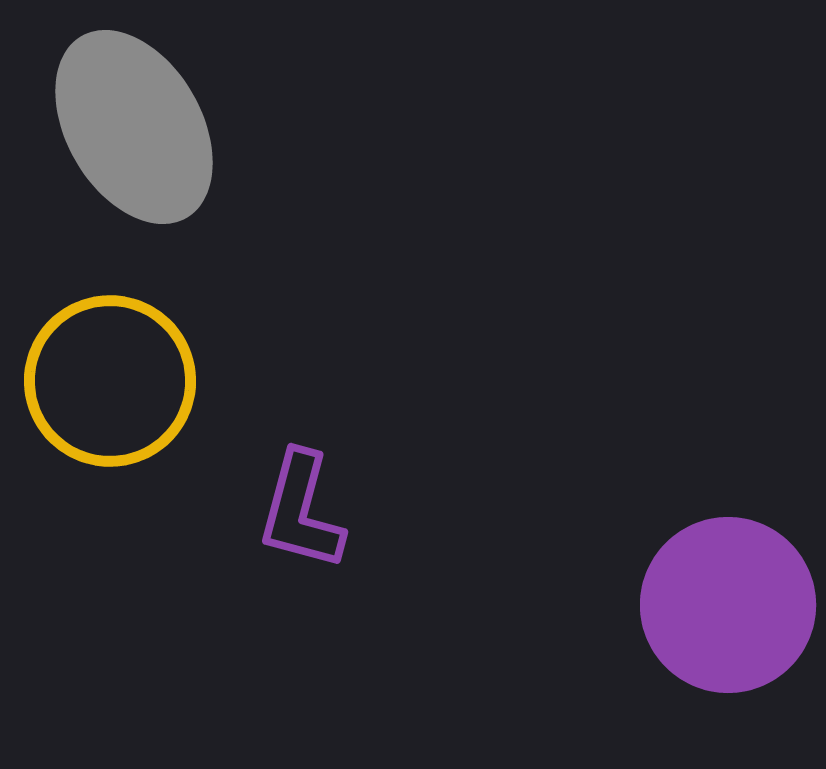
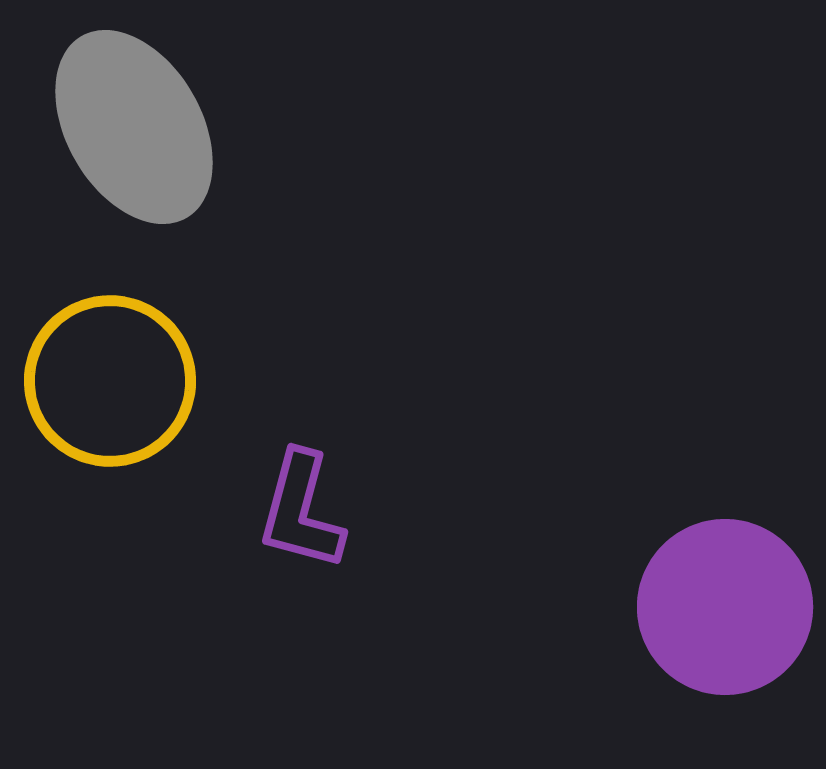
purple circle: moved 3 px left, 2 px down
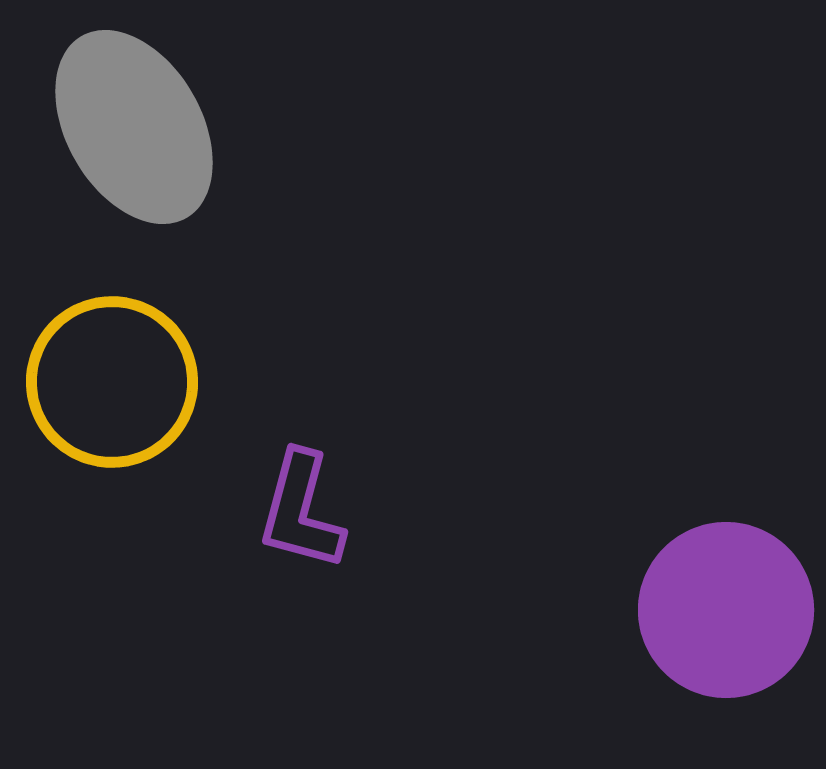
yellow circle: moved 2 px right, 1 px down
purple circle: moved 1 px right, 3 px down
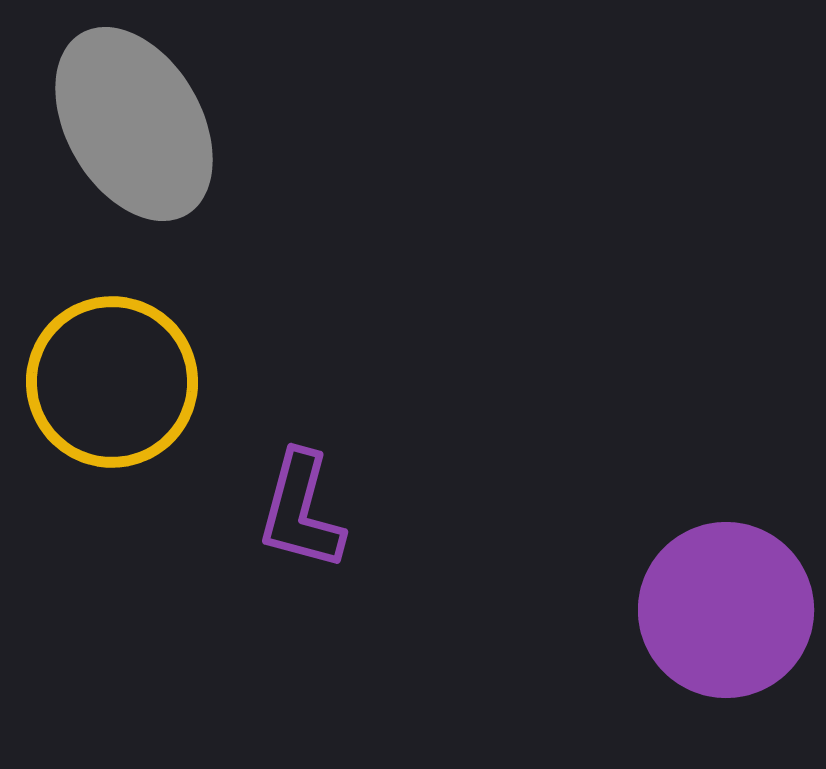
gray ellipse: moved 3 px up
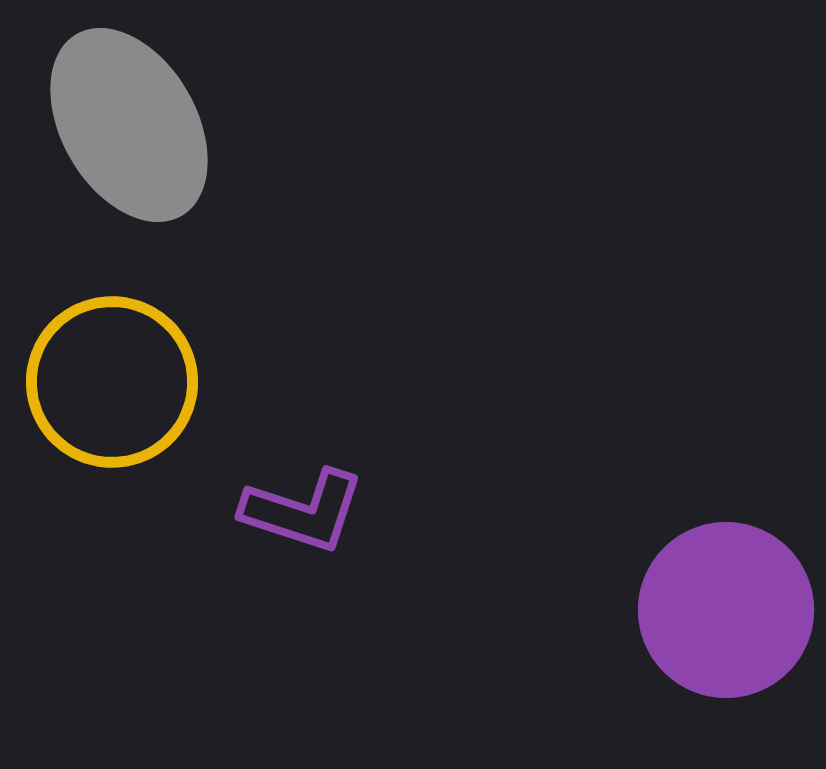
gray ellipse: moved 5 px left, 1 px down
purple L-shape: moved 2 px right; rotated 87 degrees counterclockwise
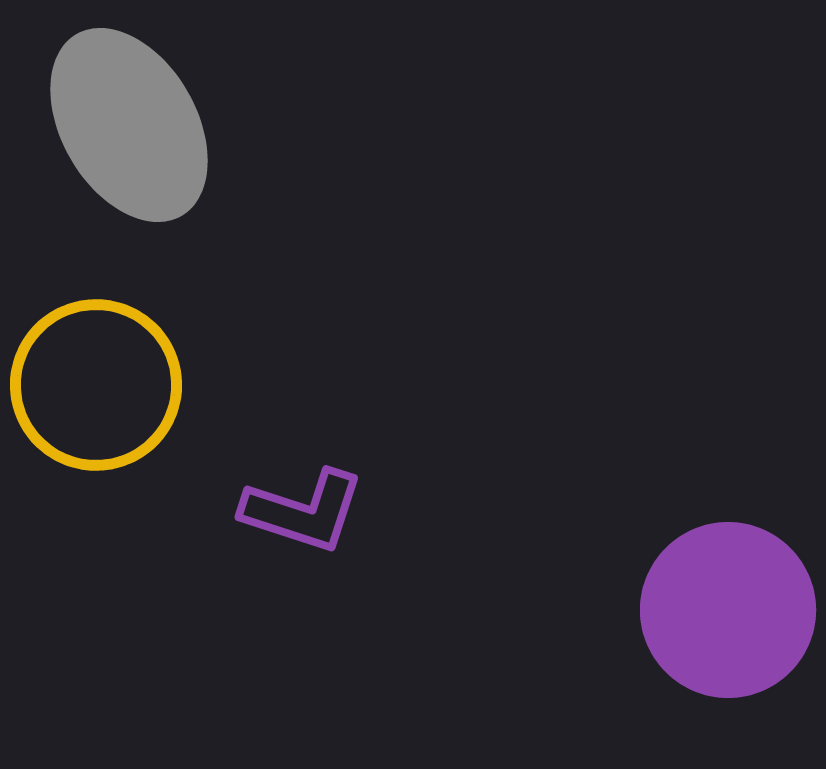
yellow circle: moved 16 px left, 3 px down
purple circle: moved 2 px right
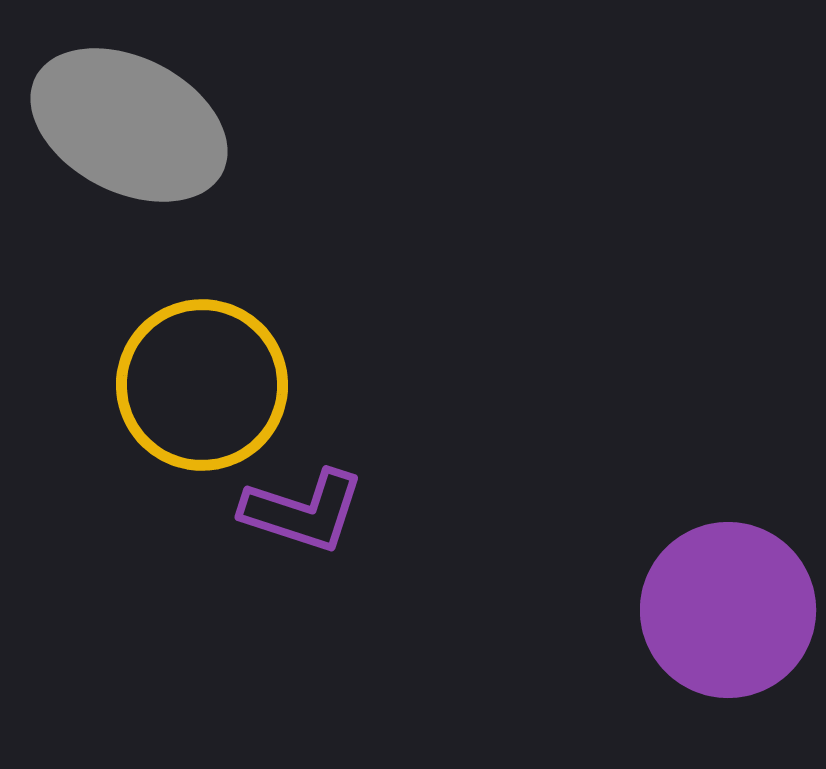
gray ellipse: rotated 33 degrees counterclockwise
yellow circle: moved 106 px right
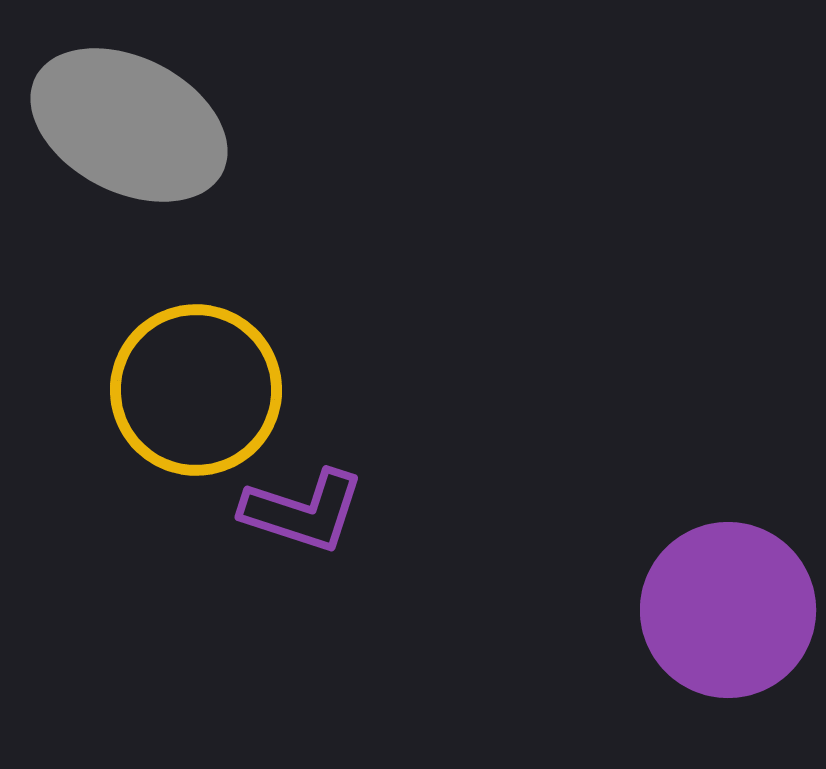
yellow circle: moved 6 px left, 5 px down
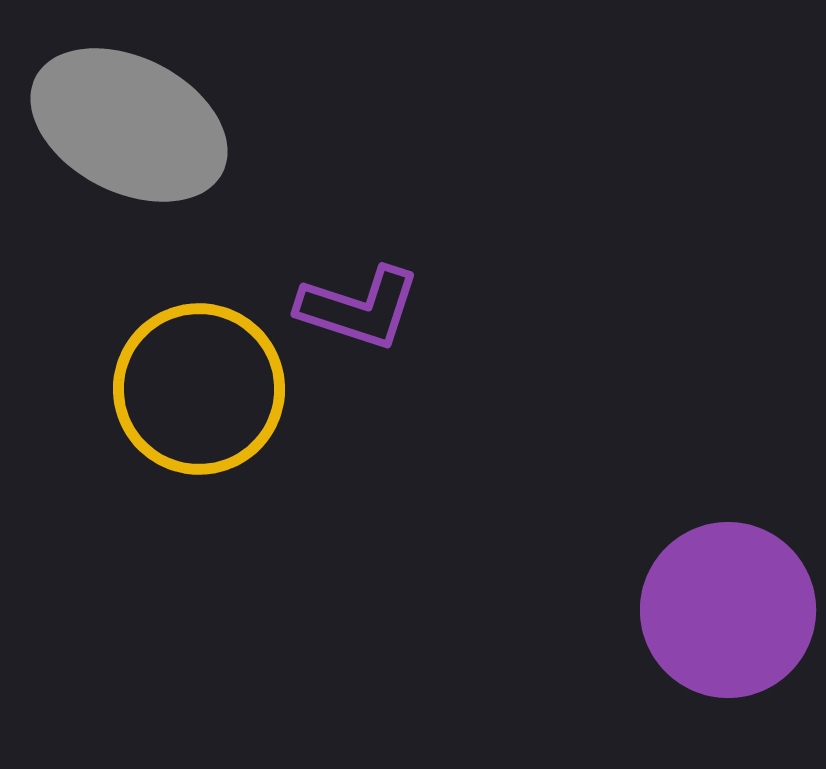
yellow circle: moved 3 px right, 1 px up
purple L-shape: moved 56 px right, 203 px up
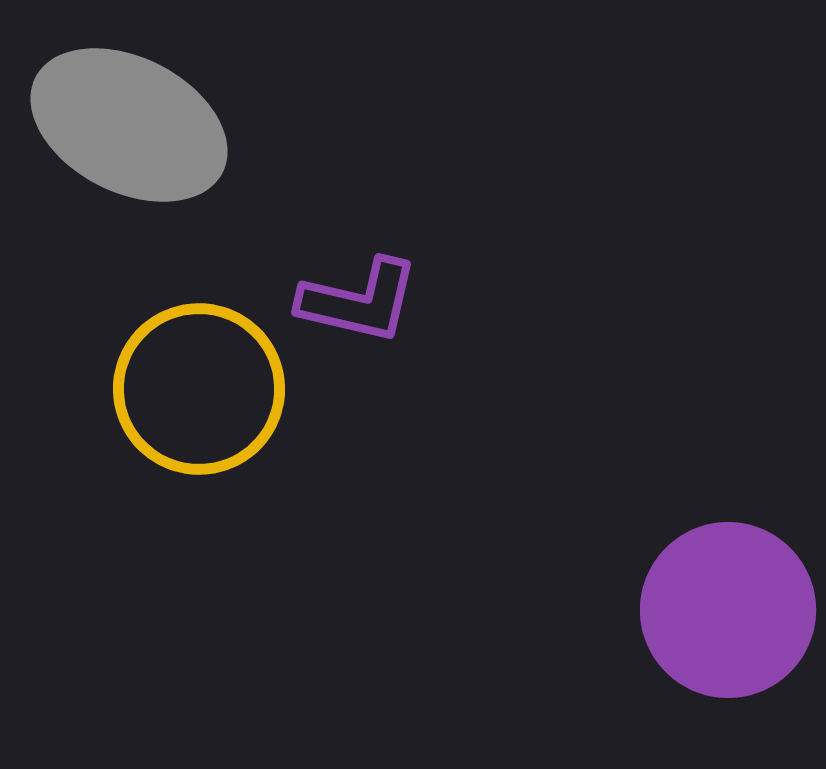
purple L-shape: moved 7 px up; rotated 5 degrees counterclockwise
